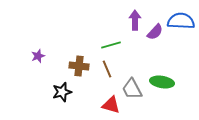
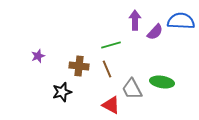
red triangle: rotated 12 degrees clockwise
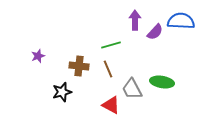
brown line: moved 1 px right
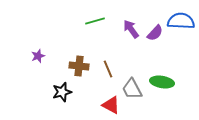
purple arrow: moved 4 px left, 9 px down; rotated 36 degrees counterclockwise
purple semicircle: moved 1 px down
green line: moved 16 px left, 24 px up
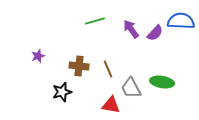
gray trapezoid: moved 1 px left, 1 px up
red triangle: rotated 18 degrees counterclockwise
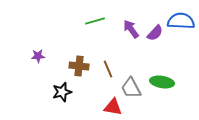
purple star: rotated 16 degrees clockwise
red triangle: moved 2 px right, 2 px down
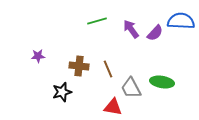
green line: moved 2 px right
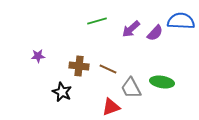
purple arrow: rotated 96 degrees counterclockwise
brown line: rotated 42 degrees counterclockwise
black star: rotated 30 degrees counterclockwise
red triangle: moved 2 px left; rotated 30 degrees counterclockwise
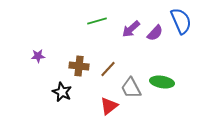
blue semicircle: rotated 64 degrees clockwise
brown line: rotated 72 degrees counterclockwise
red triangle: moved 2 px left, 1 px up; rotated 18 degrees counterclockwise
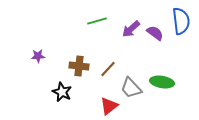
blue semicircle: rotated 16 degrees clockwise
purple semicircle: rotated 96 degrees counterclockwise
gray trapezoid: rotated 15 degrees counterclockwise
